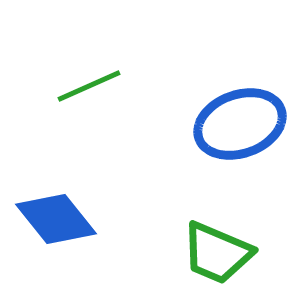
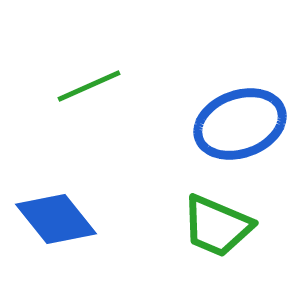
green trapezoid: moved 27 px up
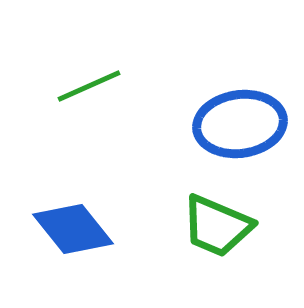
blue ellipse: rotated 12 degrees clockwise
blue diamond: moved 17 px right, 10 px down
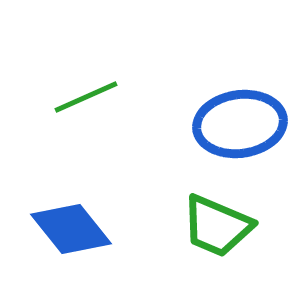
green line: moved 3 px left, 11 px down
blue diamond: moved 2 px left
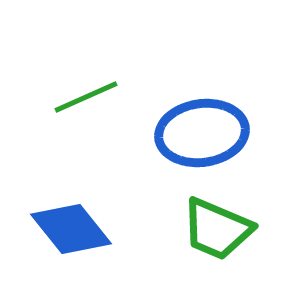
blue ellipse: moved 38 px left, 9 px down
green trapezoid: moved 3 px down
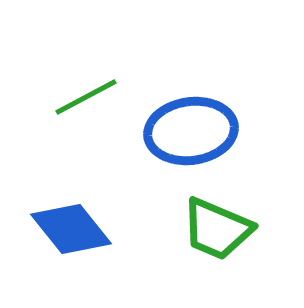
green line: rotated 4 degrees counterclockwise
blue ellipse: moved 11 px left, 2 px up
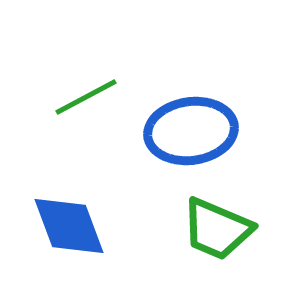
blue diamond: moved 2 px left, 3 px up; rotated 18 degrees clockwise
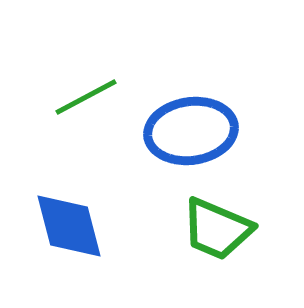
blue diamond: rotated 6 degrees clockwise
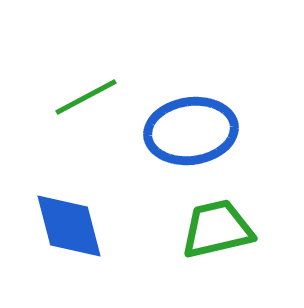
green trapezoid: rotated 144 degrees clockwise
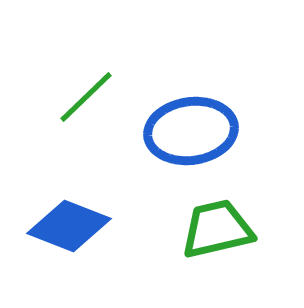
green line: rotated 16 degrees counterclockwise
blue diamond: rotated 54 degrees counterclockwise
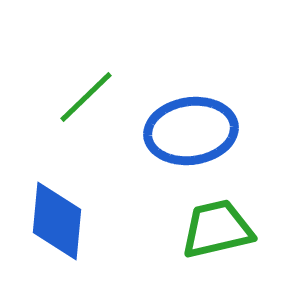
blue diamond: moved 12 px left, 5 px up; rotated 74 degrees clockwise
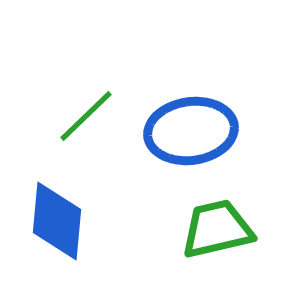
green line: moved 19 px down
